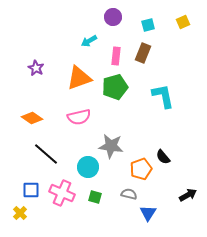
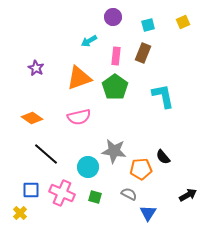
green pentagon: rotated 20 degrees counterclockwise
gray star: moved 3 px right, 5 px down
orange pentagon: rotated 15 degrees clockwise
gray semicircle: rotated 14 degrees clockwise
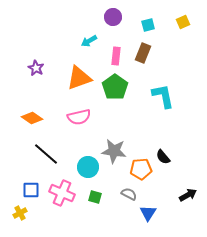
yellow cross: rotated 16 degrees clockwise
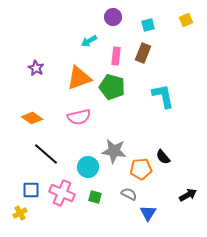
yellow square: moved 3 px right, 2 px up
green pentagon: moved 3 px left; rotated 20 degrees counterclockwise
